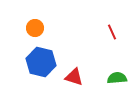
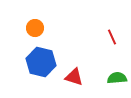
red line: moved 5 px down
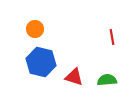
orange circle: moved 1 px down
red line: rotated 14 degrees clockwise
green semicircle: moved 10 px left, 2 px down
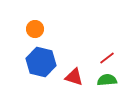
red line: moved 5 px left, 21 px down; rotated 63 degrees clockwise
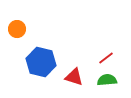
orange circle: moved 18 px left
red line: moved 1 px left
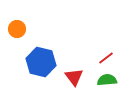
red triangle: rotated 36 degrees clockwise
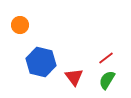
orange circle: moved 3 px right, 4 px up
green semicircle: rotated 54 degrees counterclockwise
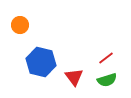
green semicircle: rotated 138 degrees counterclockwise
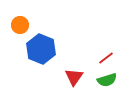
blue hexagon: moved 13 px up; rotated 8 degrees clockwise
red triangle: rotated 12 degrees clockwise
